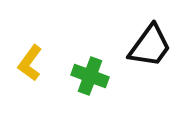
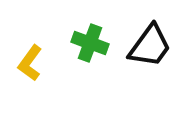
green cross: moved 33 px up
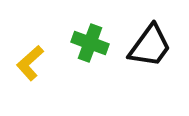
yellow L-shape: rotated 12 degrees clockwise
